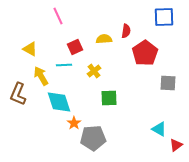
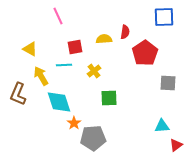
red semicircle: moved 1 px left, 1 px down
red square: rotated 14 degrees clockwise
cyan triangle: moved 3 px right, 3 px up; rotated 35 degrees counterclockwise
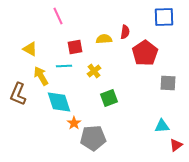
cyan line: moved 1 px down
green square: rotated 18 degrees counterclockwise
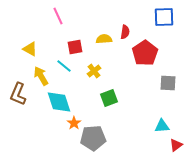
cyan line: rotated 42 degrees clockwise
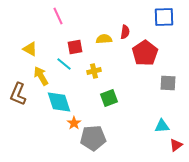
cyan line: moved 2 px up
yellow cross: rotated 24 degrees clockwise
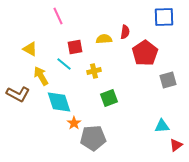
gray square: moved 3 px up; rotated 18 degrees counterclockwise
brown L-shape: rotated 85 degrees counterclockwise
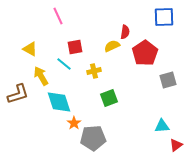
yellow semicircle: moved 8 px right, 7 px down; rotated 21 degrees counterclockwise
brown L-shape: rotated 45 degrees counterclockwise
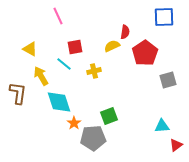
brown L-shape: moved 1 px up; rotated 65 degrees counterclockwise
green square: moved 18 px down
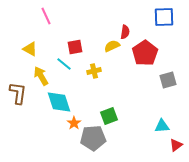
pink line: moved 12 px left
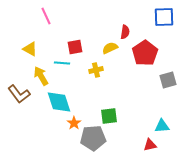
yellow semicircle: moved 2 px left, 2 px down
cyan line: moved 2 px left, 1 px up; rotated 35 degrees counterclockwise
yellow cross: moved 2 px right, 1 px up
brown L-shape: moved 1 px right, 1 px down; rotated 135 degrees clockwise
green square: rotated 12 degrees clockwise
red triangle: moved 26 px left; rotated 24 degrees clockwise
